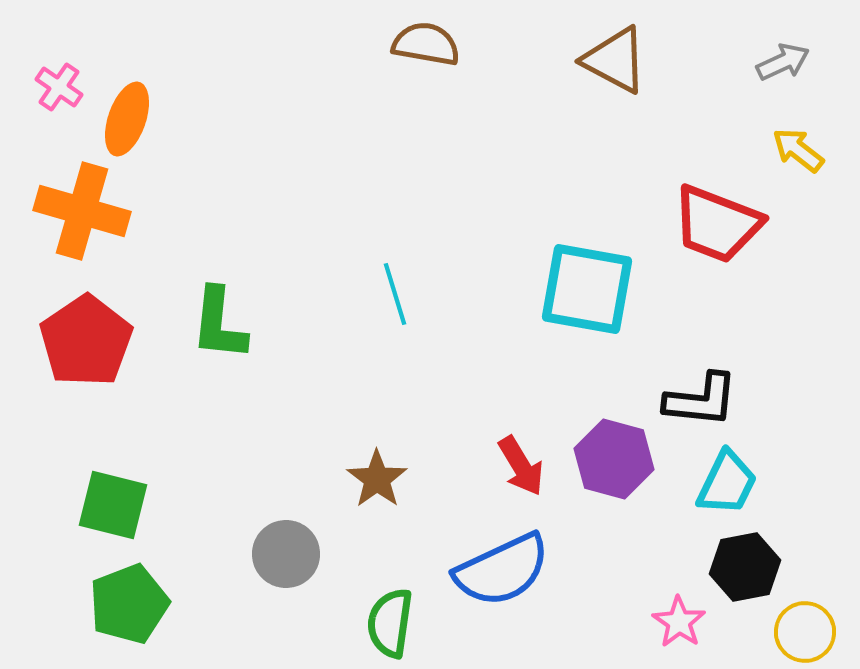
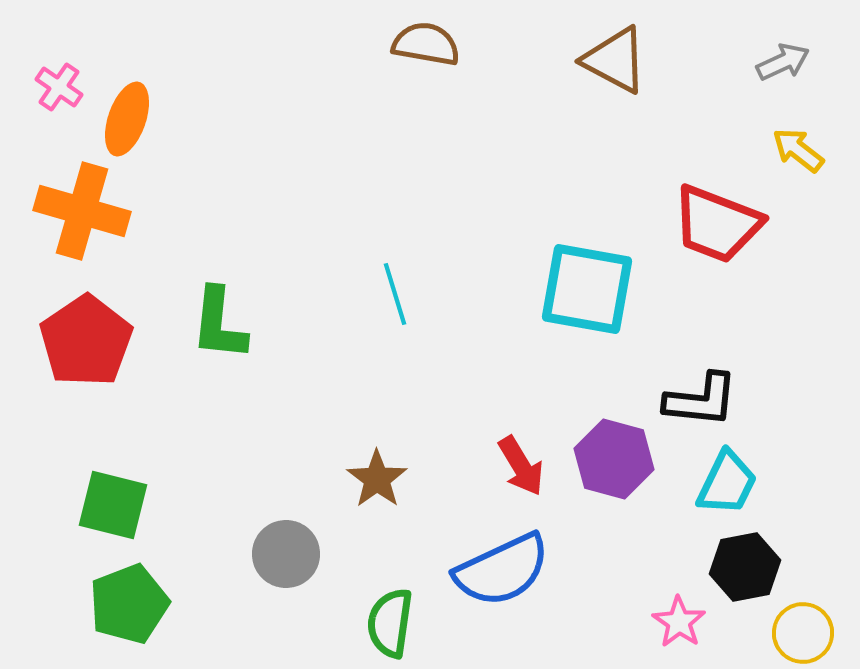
yellow circle: moved 2 px left, 1 px down
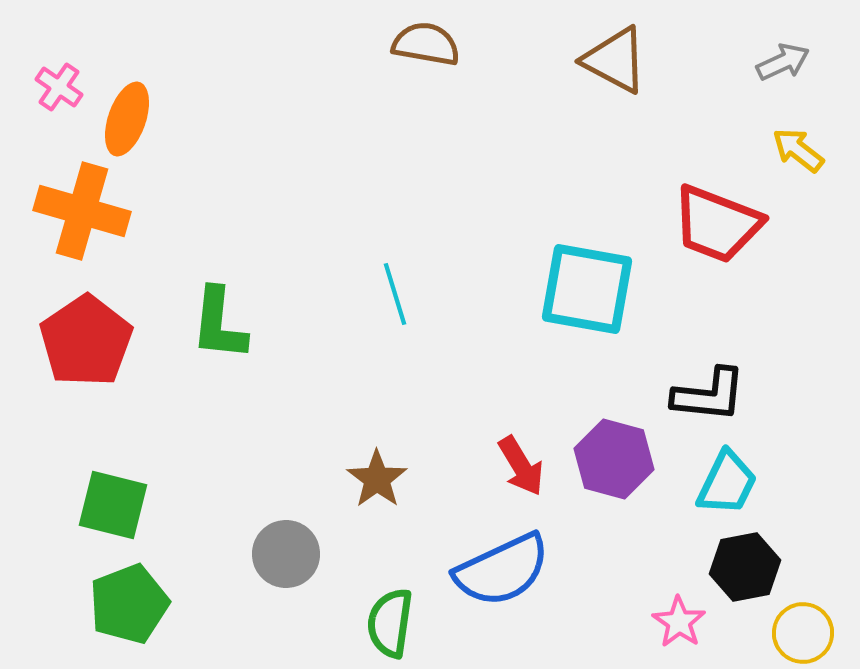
black L-shape: moved 8 px right, 5 px up
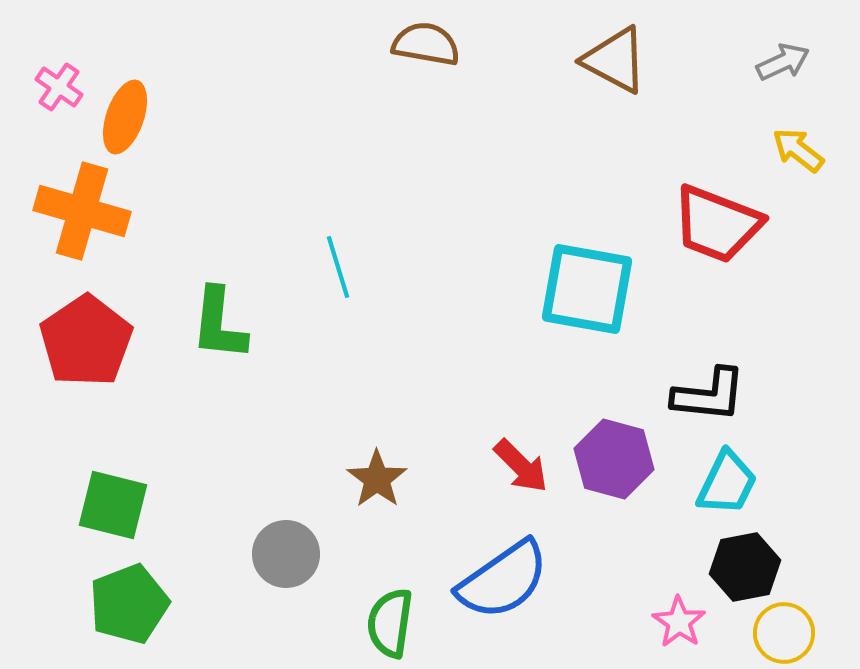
orange ellipse: moved 2 px left, 2 px up
cyan line: moved 57 px left, 27 px up
red arrow: rotated 14 degrees counterclockwise
blue semicircle: moved 1 px right, 10 px down; rotated 10 degrees counterclockwise
yellow circle: moved 19 px left
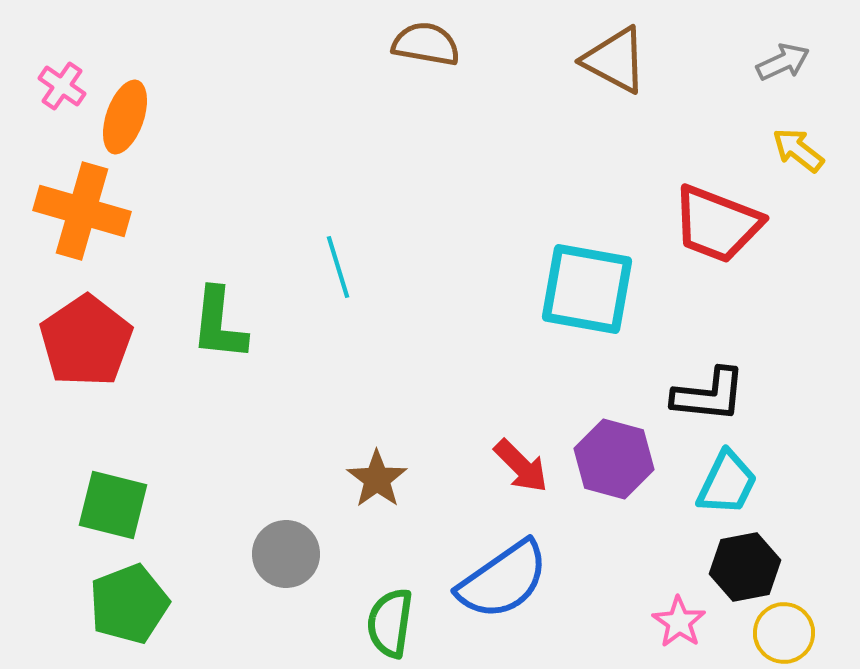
pink cross: moved 3 px right, 1 px up
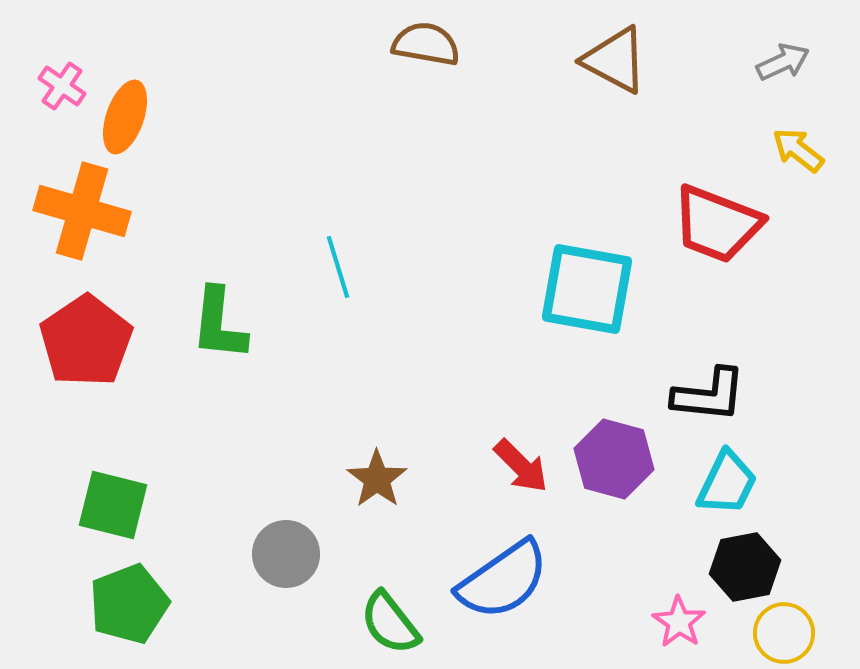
green semicircle: rotated 46 degrees counterclockwise
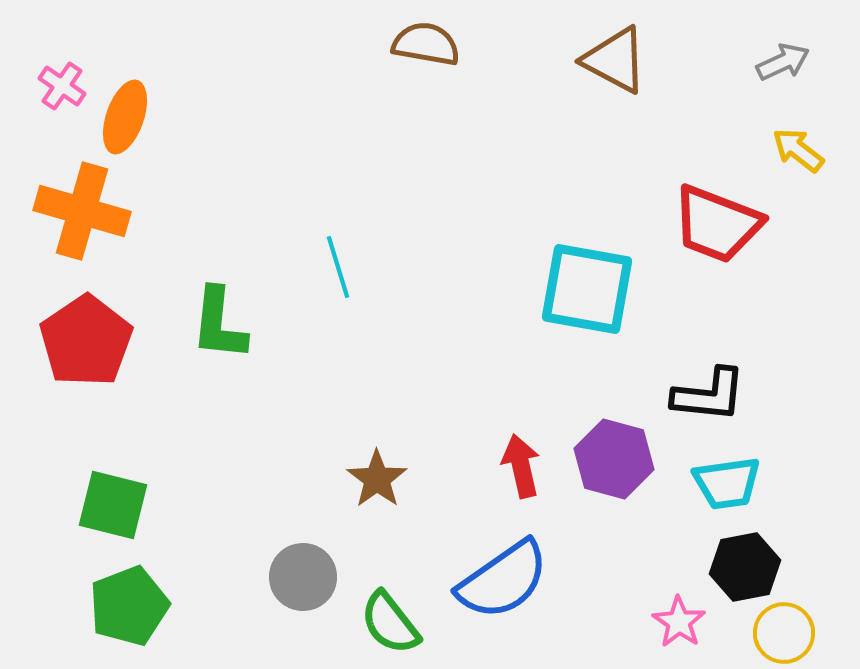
red arrow: rotated 148 degrees counterclockwise
cyan trapezoid: rotated 56 degrees clockwise
gray circle: moved 17 px right, 23 px down
green pentagon: moved 2 px down
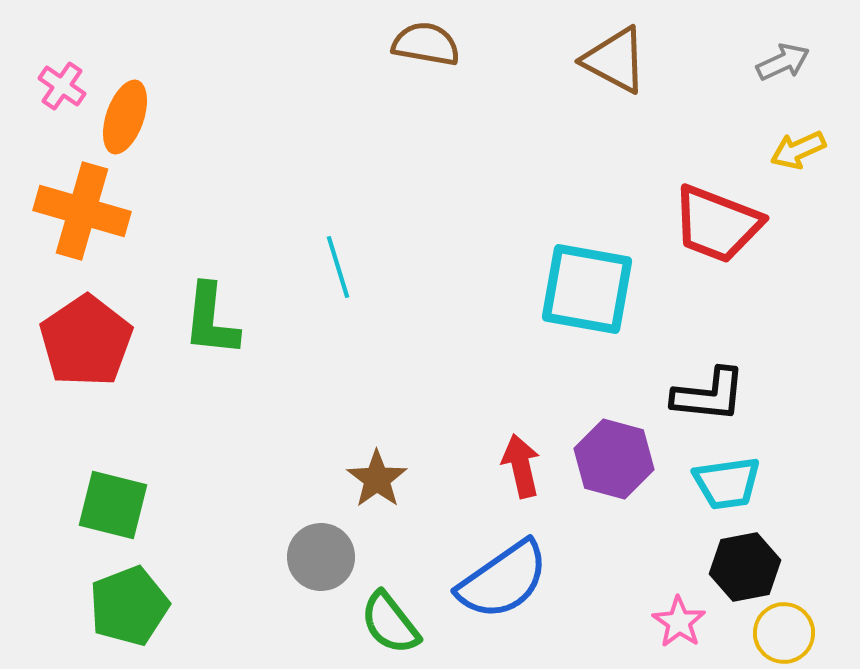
yellow arrow: rotated 62 degrees counterclockwise
green L-shape: moved 8 px left, 4 px up
gray circle: moved 18 px right, 20 px up
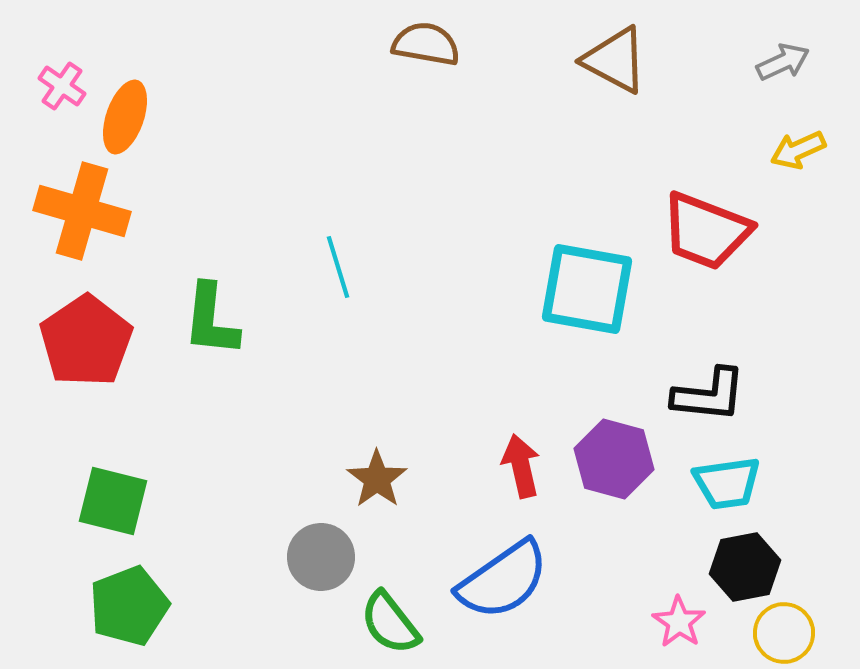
red trapezoid: moved 11 px left, 7 px down
green square: moved 4 px up
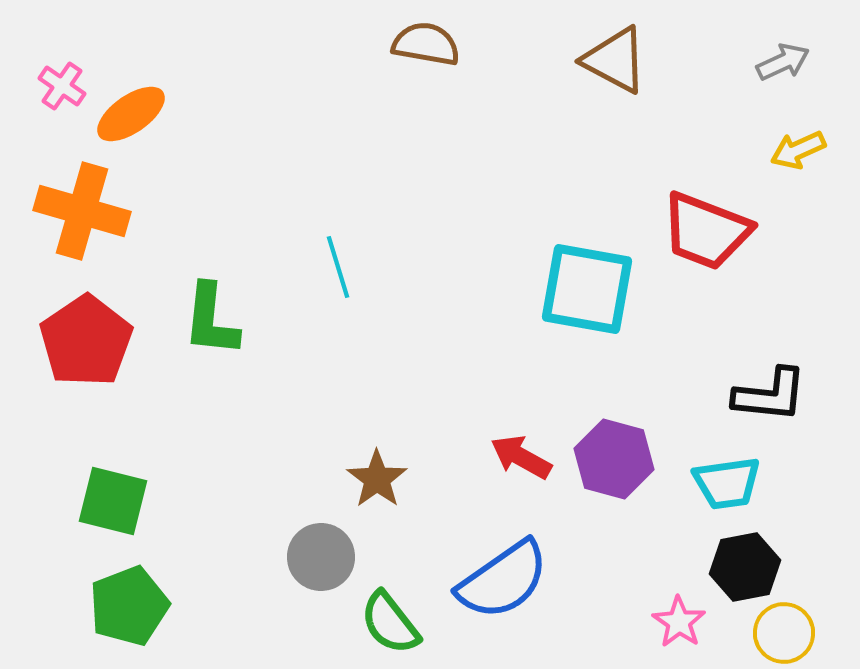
orange ellipse: moved 6 px right, 3 px up; rotated 36 degrees clockwise
black L-shape: moved 61 px right
red arrow: moved 9 px up; rotated 48 degrees counterclockwise
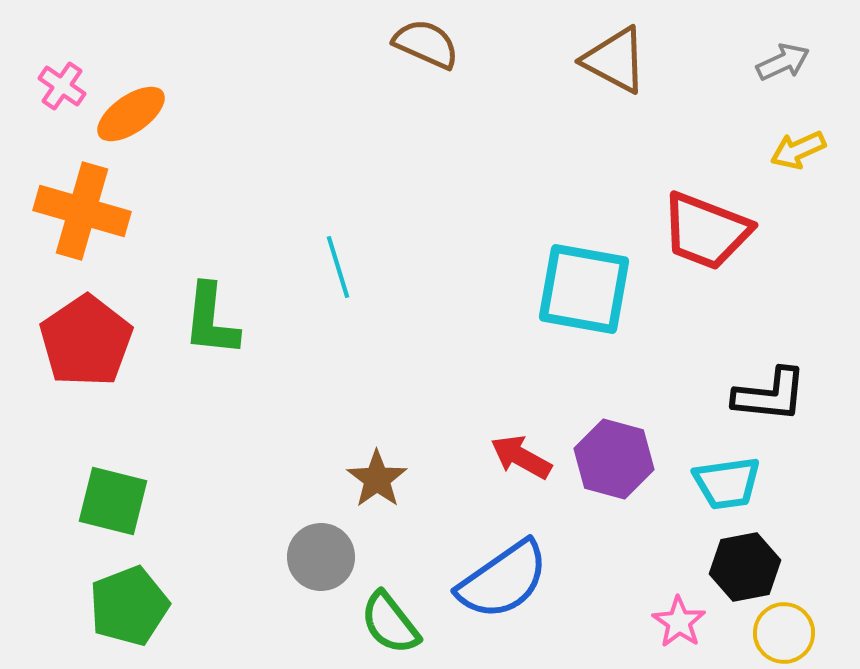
brown semicircle: rotated 14 degrees clockwise
cyan square: moved 3 px left
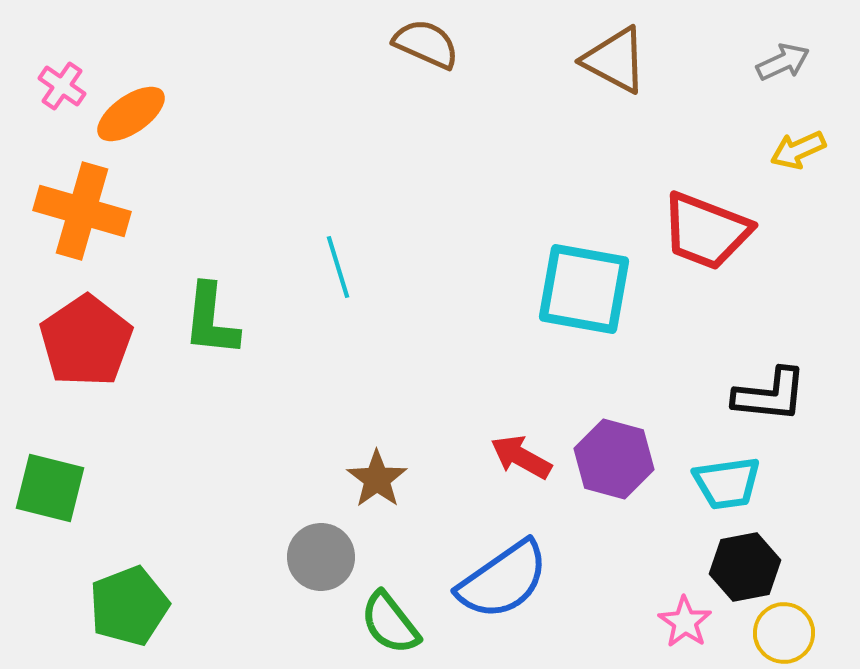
green square: moved 63 px left, 13 px up
pink star: moved 6 px right
